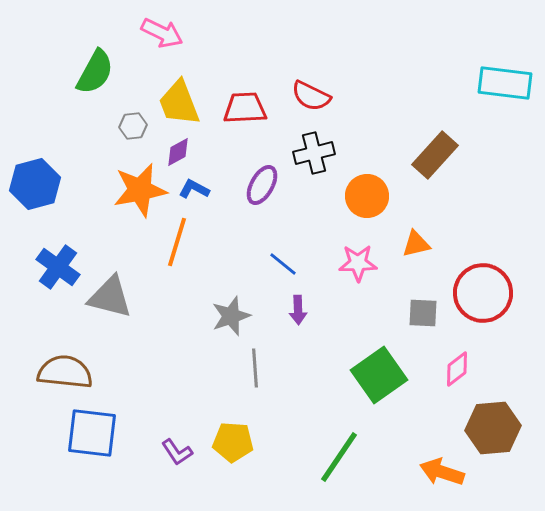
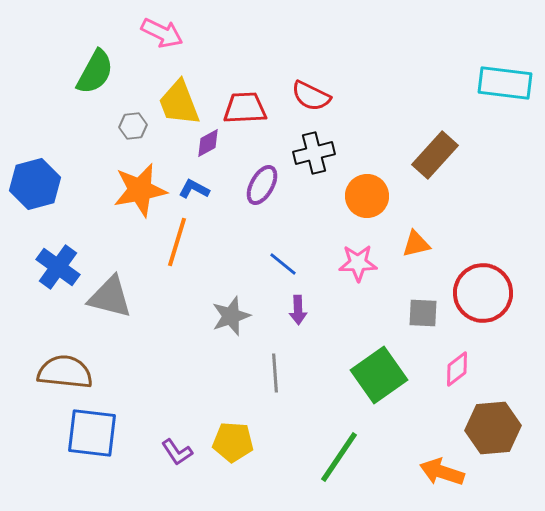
purple diamond: moved 30 px right, 9 px up
gray line: moved 20 px right, 5 px down
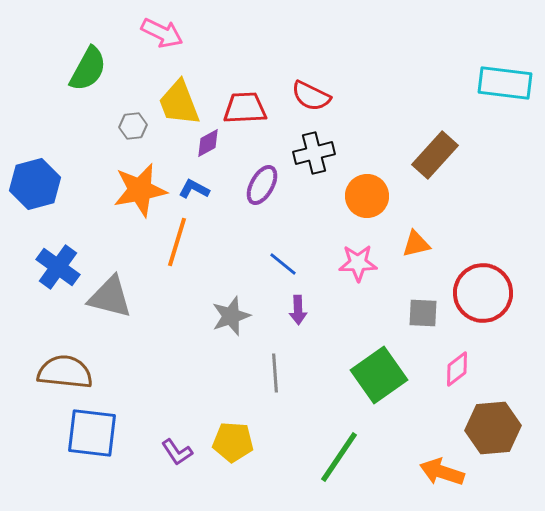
green semicircle: moved 7 px left, 3 px up
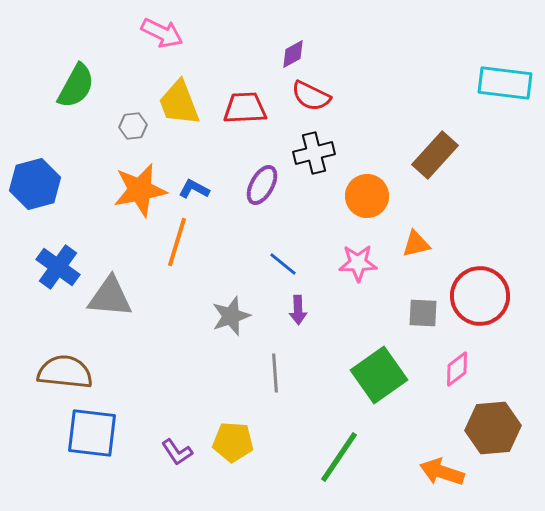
green semicircle: moved 12 px left, 17 px down
purple diamond: moved 85 px right, 89 px up
red circle: moved 3 px left, 3 px down
gray triangle: rotated 9 degrees counterclockwise
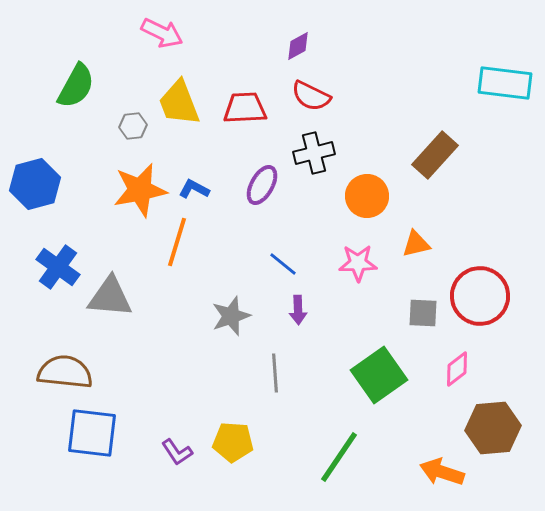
purple diamond: moved 5 px right, 8 px up
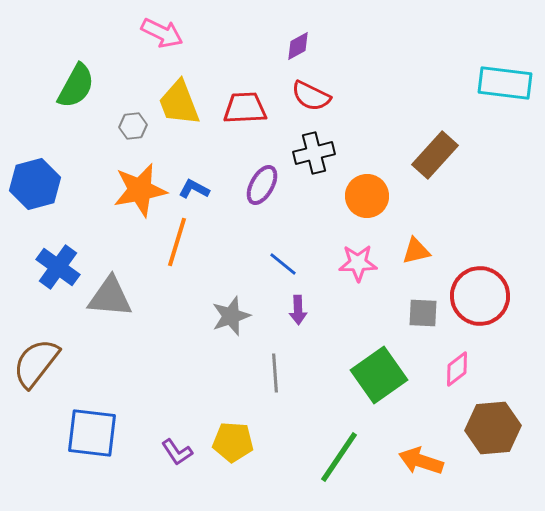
orange triangle: moved 7 px down
brown semicircle: moved 29 px left, 9 px up; rotated 58 degrees counterclockwise
orange arrow: moved 21 px left, 11 px up
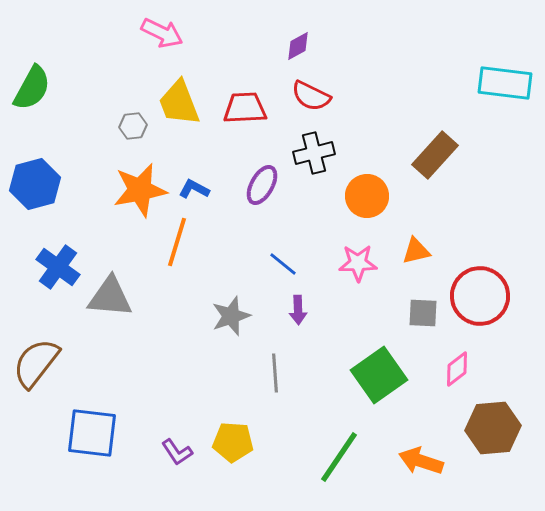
green semicircle: moved 44 px left, 2 px down
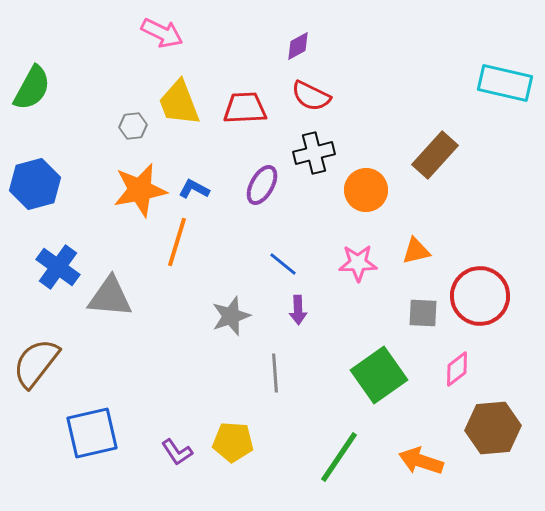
cyan rectangle: rotated 6 degrees clockwise
orange circle: moved 1 px left, 6 px up
blue square: rotated 20 degrees counterclockwise
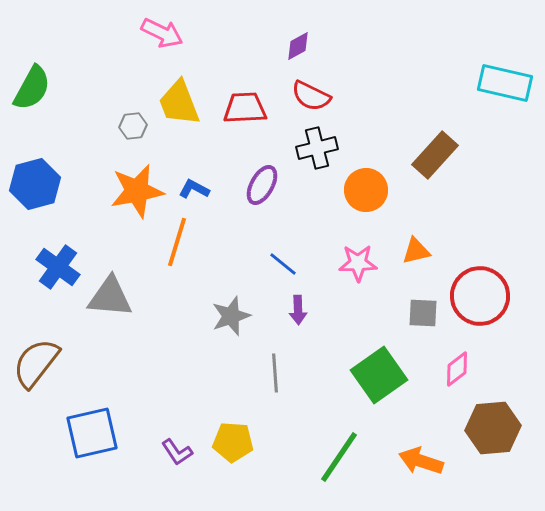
black cross: moved 3 px right, 5 px up
orange star: moved 3 px left, 1 px down
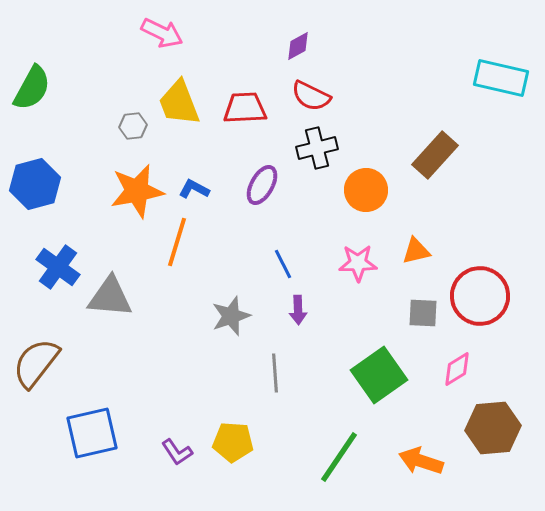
cyan rectangle: moved 4 px left, 5 px up
blue line: rotated 24 degrees clockwise
pink diamond: rotated 6 degrees clockwise
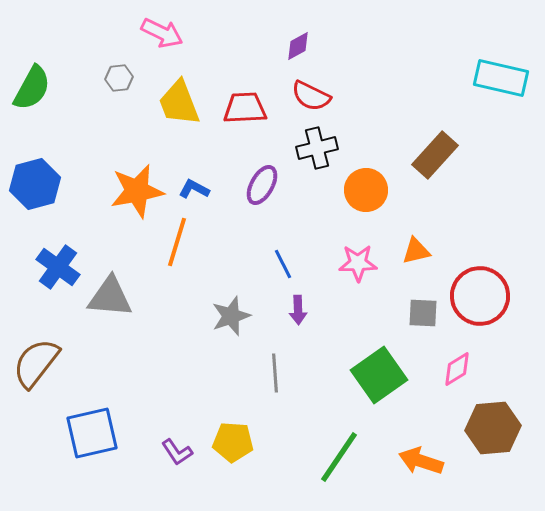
gray hexagon: moved 14 px left, 48 px up
